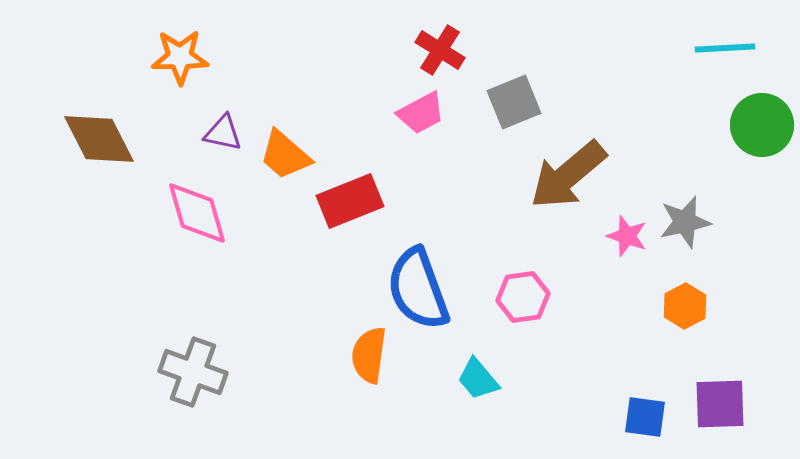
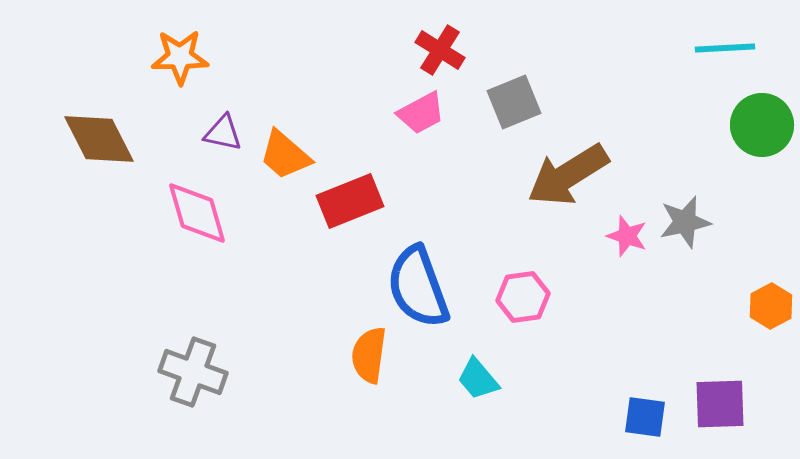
brown arrow: rotated 8 degrees clockwise
blue semicircle: moved 2 px up
orange hexagon: moved 86 px right
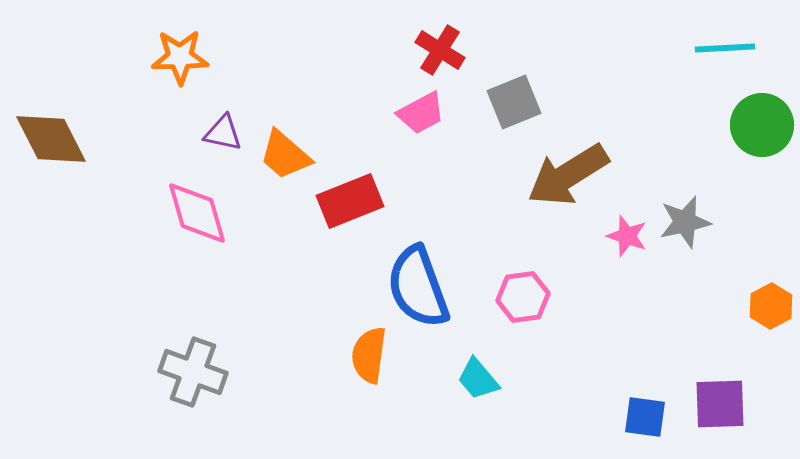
brown diamond: moved 48 px left
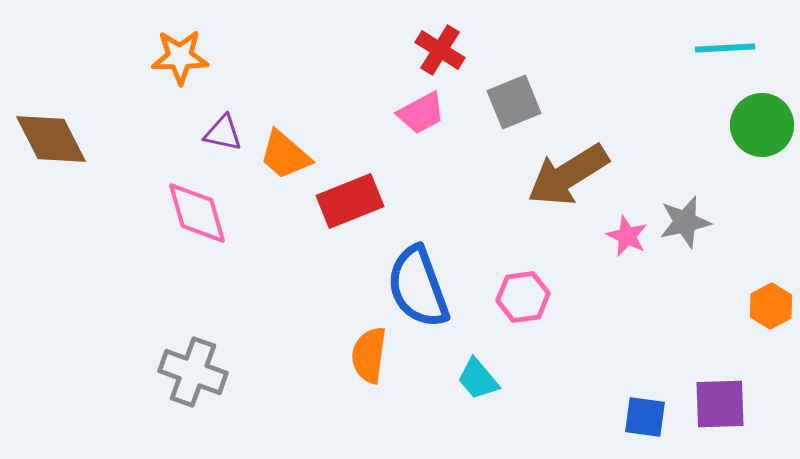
pink star: rotated 6 degrees clockwise
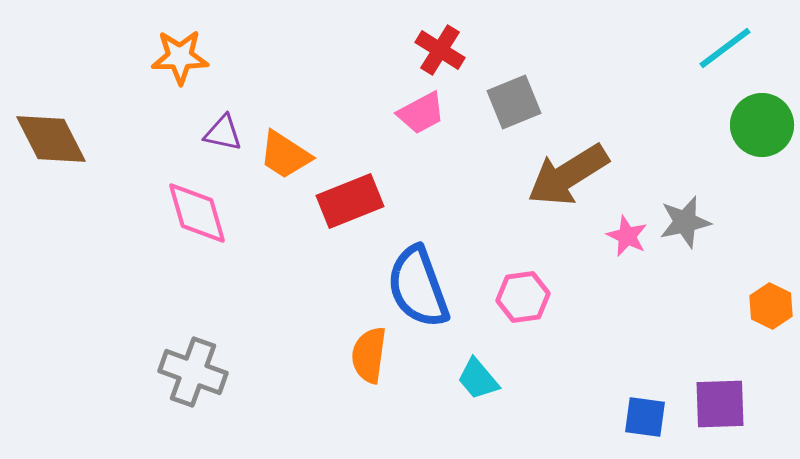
cyan line: rotated 34 degrees counterclockwise
orange trapezoid: rotated 8 degrees counterclockwise
orange hexagon: rotated 6 degrees counterclockwise
